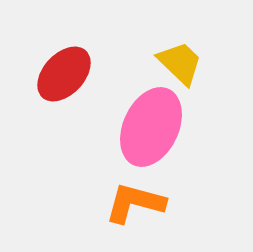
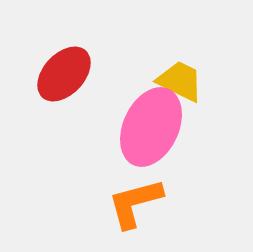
yellow trapezoid: moved 18 px down; rotated 18 degrees counterclockwise
orange L-shape: rotated 30 degrees counterclockwise
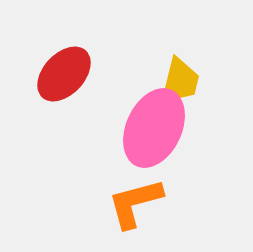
yellow trapezoid: rotated 78 degrees clockwise
pink ellipse: moved 3 px right, 1 px down
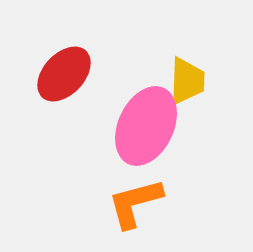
yellow trapezoid: moved 7 px right; rotated 12 degrees counterclockwise
pink ellipse: moved 8 px left, 2 px up
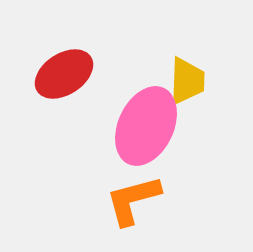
red ellipse: rotated 14 degrees clockwise
orange L-shape: moved 2 px left, 3 px up
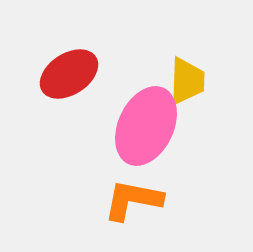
red ellipse: moved 5 px right
orange L-shape: rotated 26 degrees clockwise
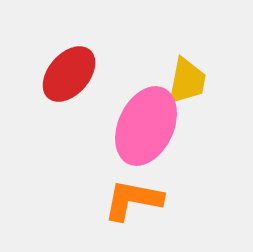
red ellipse: rotated 16 degrees counterclockwise
yellow trapezoid: rotated 9 degrees clockwise
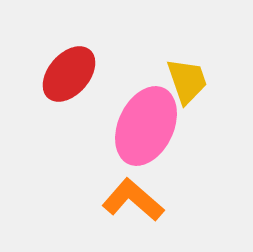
yellow trapezoid: rotated 30 degrees counterclockwise
orange L-shape: rotated 30 degrees clockwise
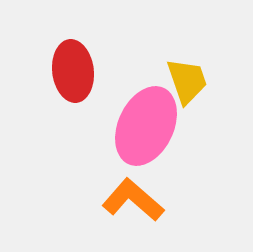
red ellipse: moved 4 px right, 3 px up; rotated 48 degrees counterclockwise
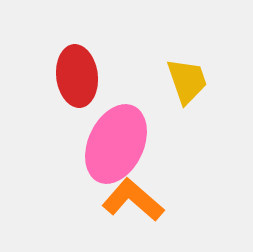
red ellipse: moved 4 px right, 5 px down
pink ellipse: moved 30 px left, 18 px down
